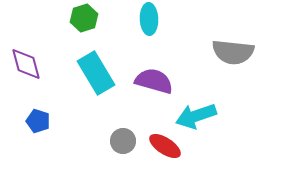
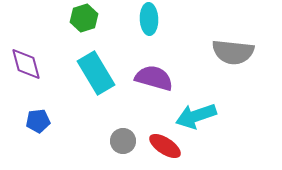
purple semicircle: moved 3 px up
blue pentagon: rotated 25 degrees counterclockwise
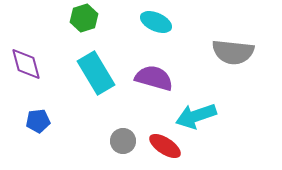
cyan ellipse: moved 7 px right, 3 px down; rotated 64 degrees counterclockwise
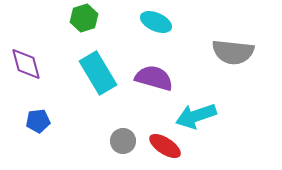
cyan rectangle: moved 2 px right
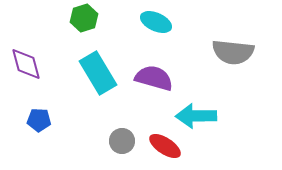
cyan arrow: rotated 18 degrees clockwise
blue pentagon: moved 1 px right, 1 px up; rotated 10 degrees clockwise
gray circle: moved 1 px left
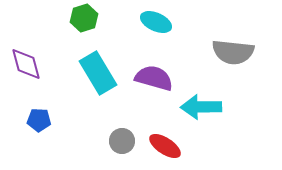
cyan arrow: moved 5 px right, 9 px up
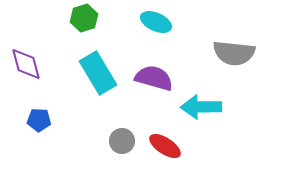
gray semicircle: moved 1 px right, 1 px down
